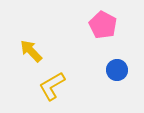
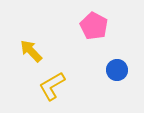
pink pentagon: moved 9 px left, 1 px down
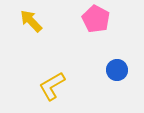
pink pentagon: moved 2 px right, 7 px up
yellow arrow: moved 30 px up
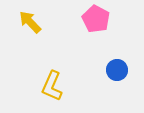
yellow arrow: moved 1 px left, 1 px down
yellow L-shape: rotated 36 degrees counterclockwise
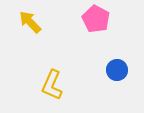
yellow L-shape: moved 1 px up
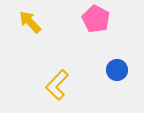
yellow L-shape: moved 5 px right; rotated 20 degrees clockwise
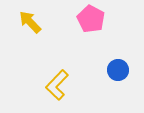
pink pentagon: moved 5 px left
blue circle: moved 1 px right
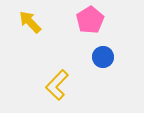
pink pentagon: moved 1 px left, 1 px down; rotated 12 degrees clockwise
blue circle: moved 15 px left, 13 px up
